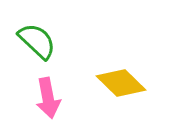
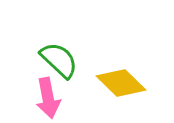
green semicircle: moved 22 px right, 19 px down
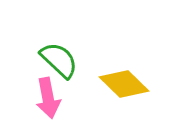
yellow diamond: moved 3 px right, 1 px down
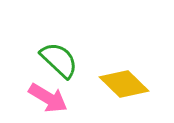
pink arrow: rotated 48 degrees counterclockwise
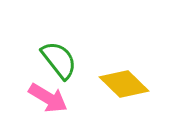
green semicircle: rotated 9 degrees clockwise
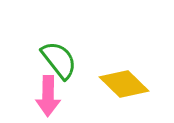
pink arrow: moved 2 px up; rotated 60 degrees clockwise
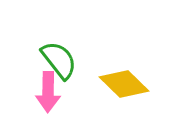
pink arrow: moved 4 px up
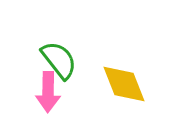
yellow diamond: rotated 24 degrees clockwise
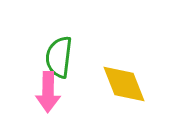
green semicircle: moved 3 px up; rotated 135 degrees counterclockwise
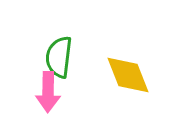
yellow diamond: moved 4 px right, 9 px up
